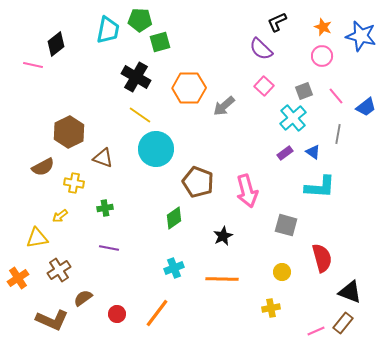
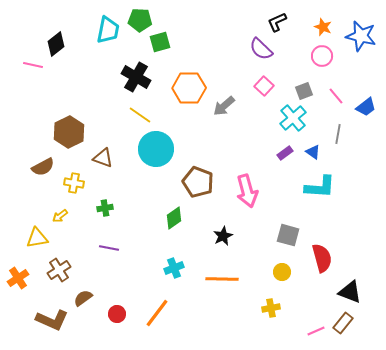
gray square at (286, 225): moved 2 px right, 10 px down
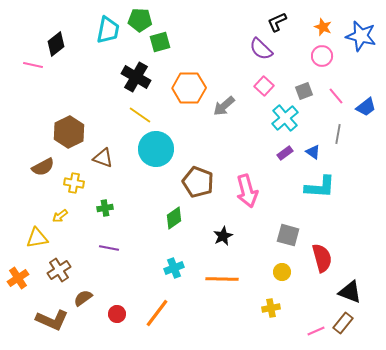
cyan cross at (293, 118): moved 8 px left
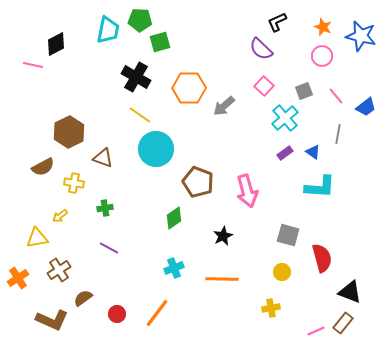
black diamond at (56, 44): rotated 10 degrees clockwise
purple line at (109, 248): rotated 18 degrees clockwise
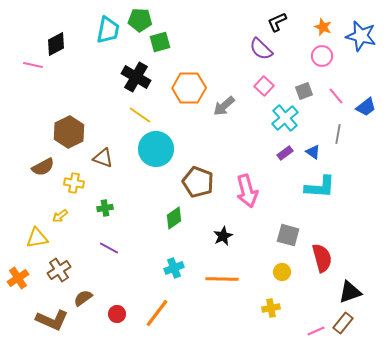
black triangle at (350, 292): rotated 40 degrees counterclockwise
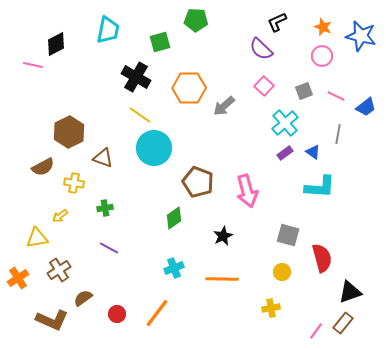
green pentagon at (140, 20): moved 56 px right
pink line at (336, 96): rotated 24 degrees counterclockwise
cyan cross at (285, 118): moved 5 px down
cyan circle at (156, 149): moved 2 px left, 1 px up
pink line at (316, 331): rotated 30 degrees counterclockwise
